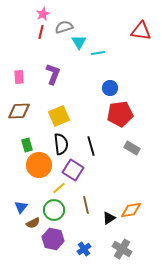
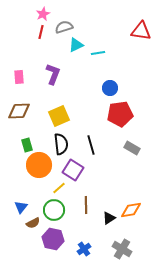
cyan triangle: moved 3 px left, 3 px down; rotated 35 degrees clockwise
black line: moved 1 px up
brown line: rotated 12 degrees clockwise
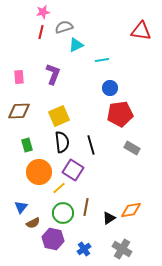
pink star: moved 2 px up; rotated 16 degrees clockwise
cyan line: moved 4 px right, 7 px down
black semicircle: moved 1 px right, 2 px up
orange circle: moved 7 px down
brown line: moved 2 px down; rotated 12 degrees clockwise
green circle: moved 9 px right, 3 px down
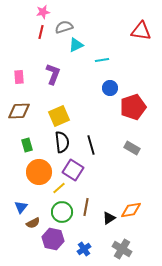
red pentagon: moved 13 px right, 7 px up; rotated 10 degrees counterclockwise
green circle: moved 1 px left, 1 px up
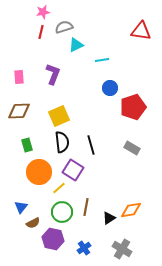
blue cross: moved 1 px up
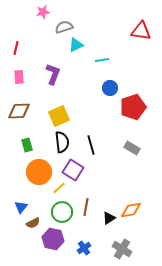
red line: moved 25 px left, 16 px down
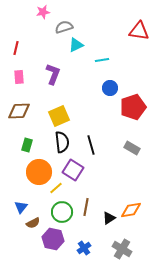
red triangle: moved 2 px left
green rectangle: rotated 32 degrees clockwise
yellow line: moved 3 px left
